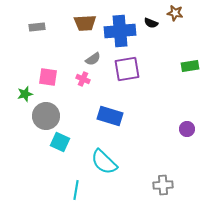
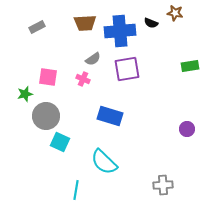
gray rectangle: rotated 21 degrees counterclockwise
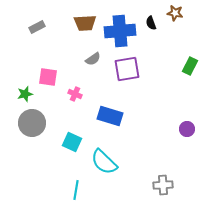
black semicircle: rotated 48 degrees clockwise
green rectangle: rotated 54 degrees counterclockwise
pink cross: moved 8 px left, 15 px down
gray circle: moved 14 px left, 7 px down
cyan square: moved 12 px right
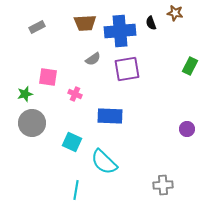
blue rectangle: rotated 15 degrees counterclockwise
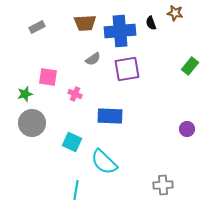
green rectangle: rotated 12 degrees clockwise
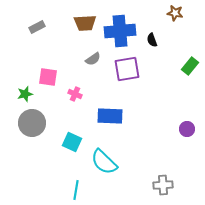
black semicircle: moved 1 px right, 17 px down
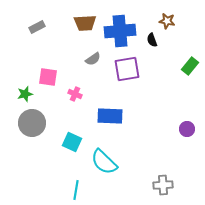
brown star: moved 8 px left, 8 px down
